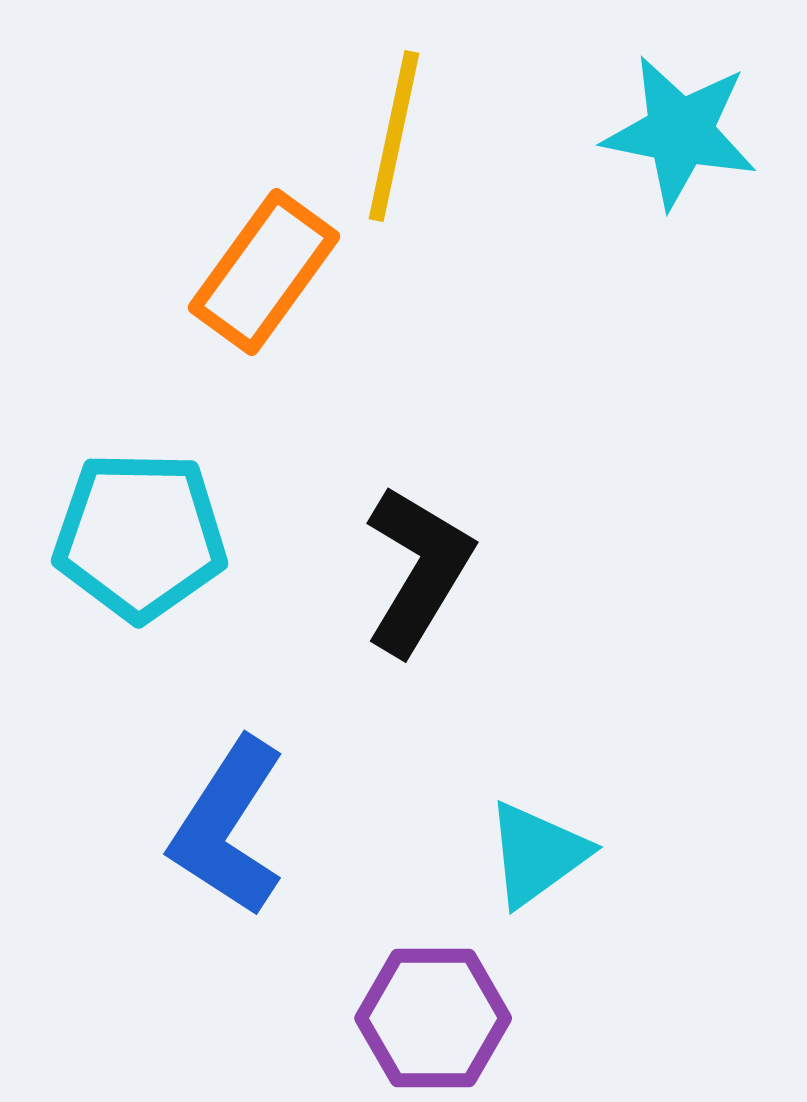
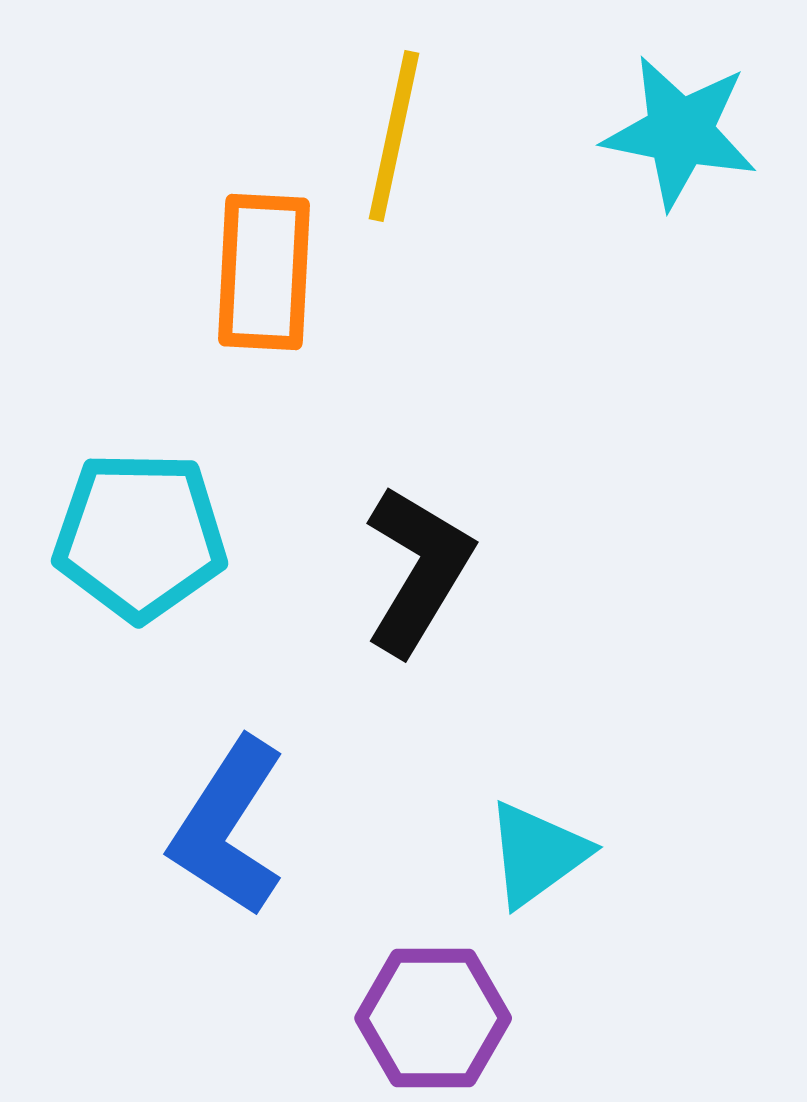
orange rectangle: rotated 33 degrees counterclockwise
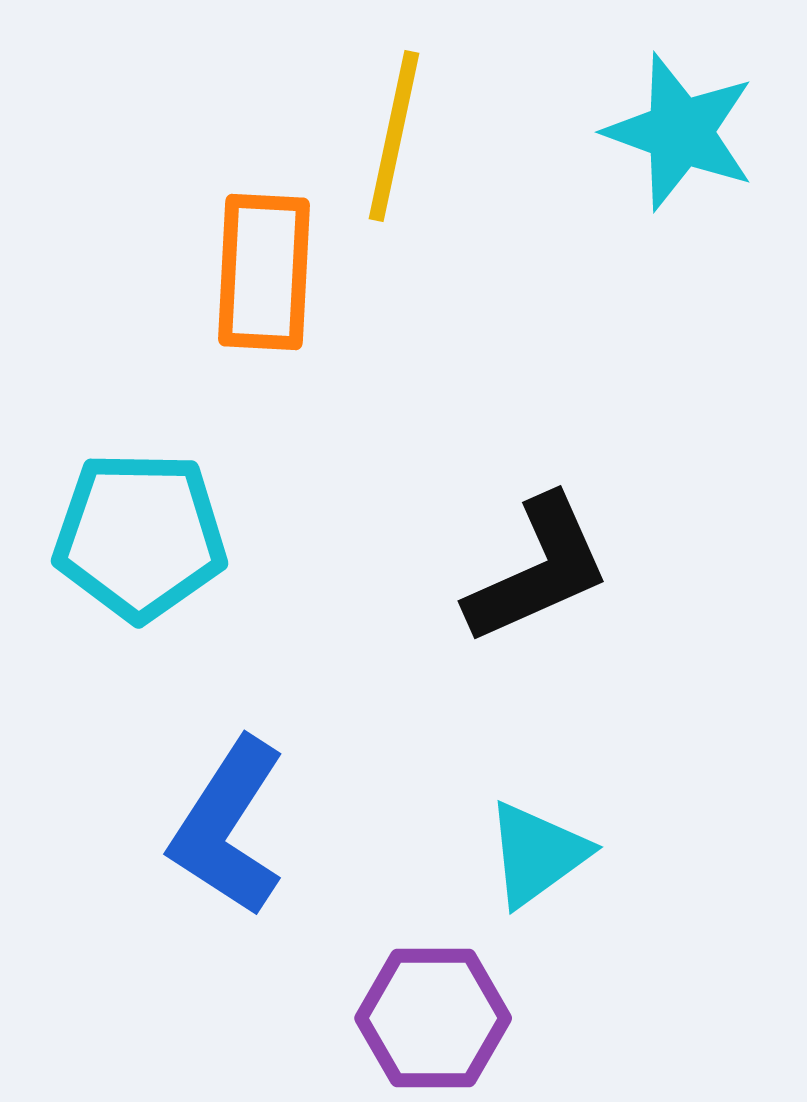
cyan star: rotated 9 degrees clockwise
black L-shape: moved 120 px right; rotated 35 degrees clockwise
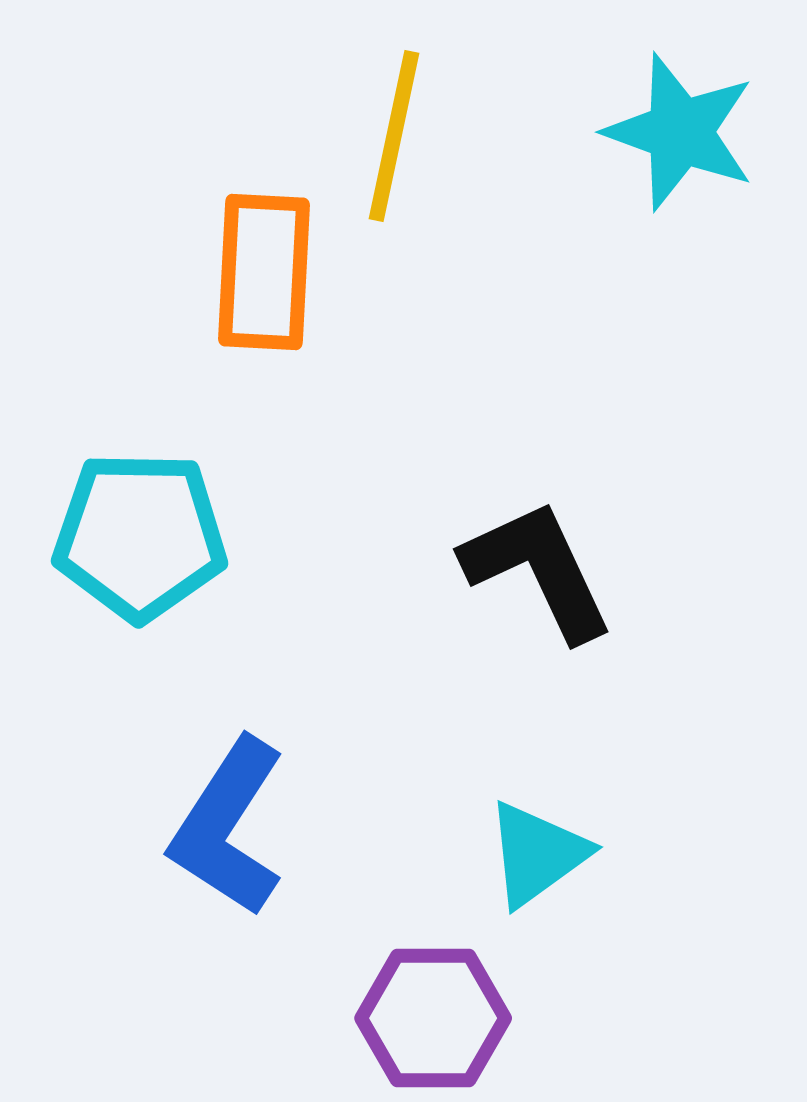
black L-shape: rotated 91 degrees counterclockwise
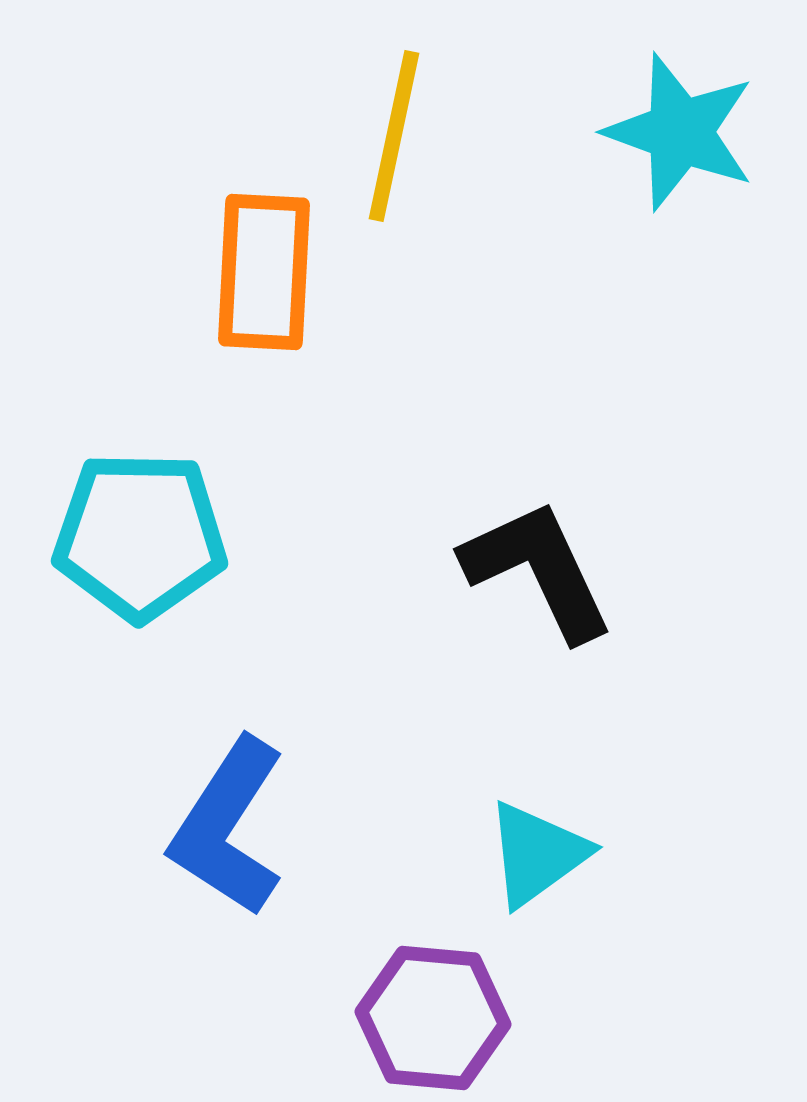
purple hexagon: rotated 5 degrees clockwise
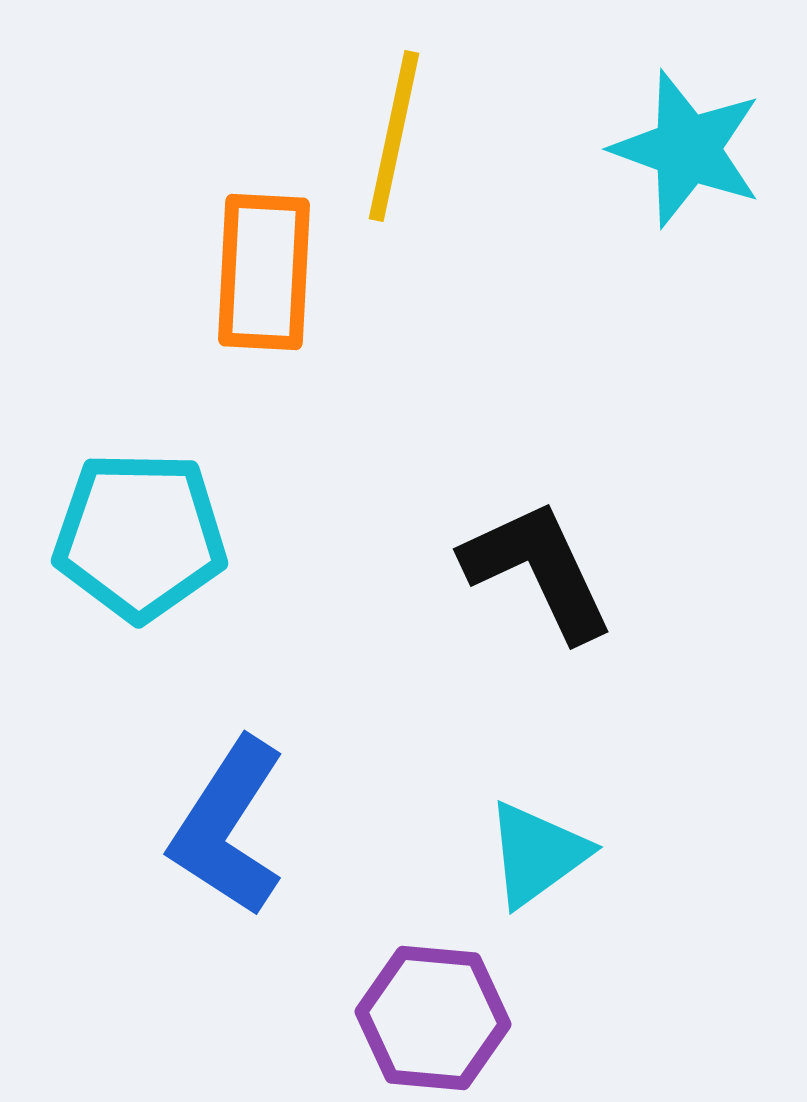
cyan star: moved 7 px right, 17 px down
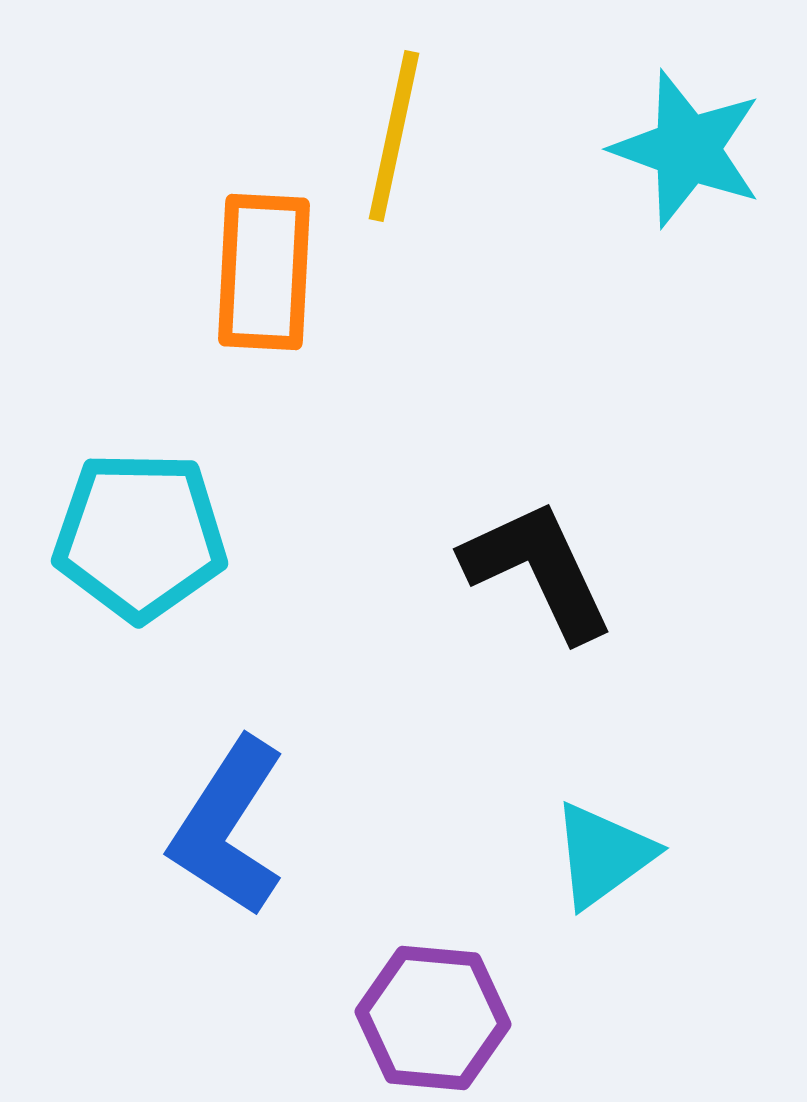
cyan triangle: moved 66 px right, 1 px down
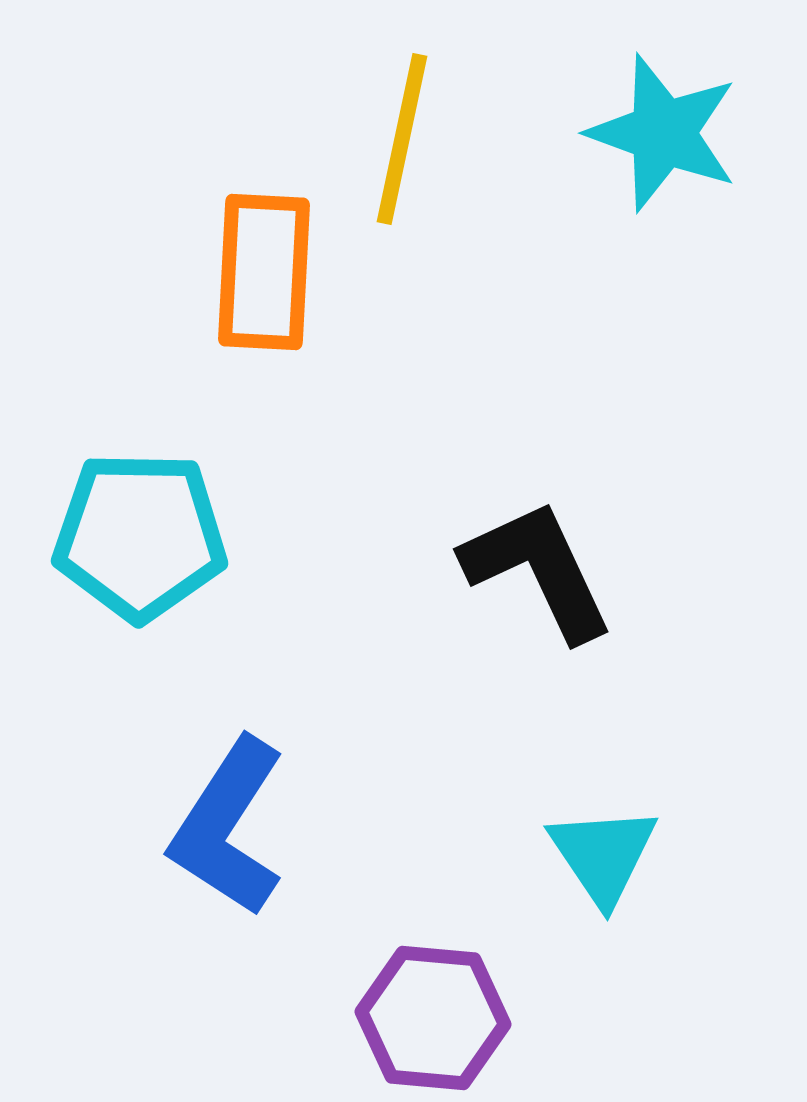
yellow line: moved 8 px right, 3 px down
cyan star: moved 24 px left, 16 px up
cyan triangle: rotated 28 degrees counterclockwise
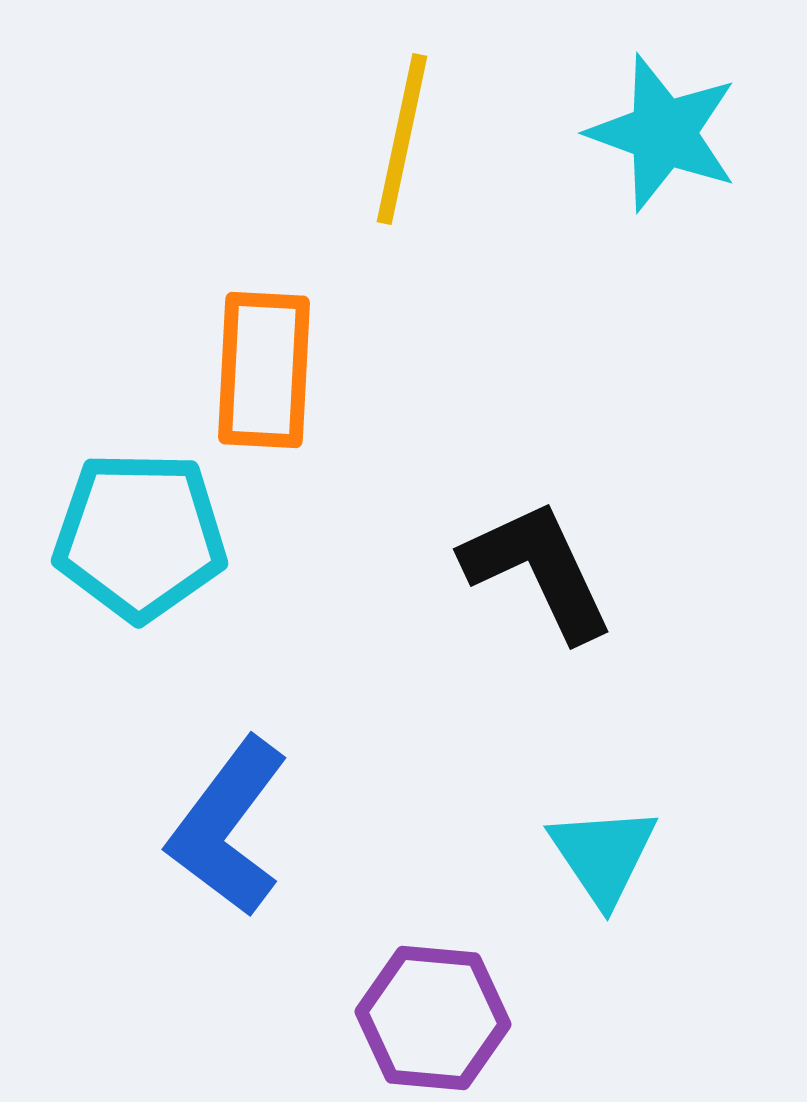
orange rectangle: moved 98 px down
blue L-shape: rotated 4 degrees clockwise
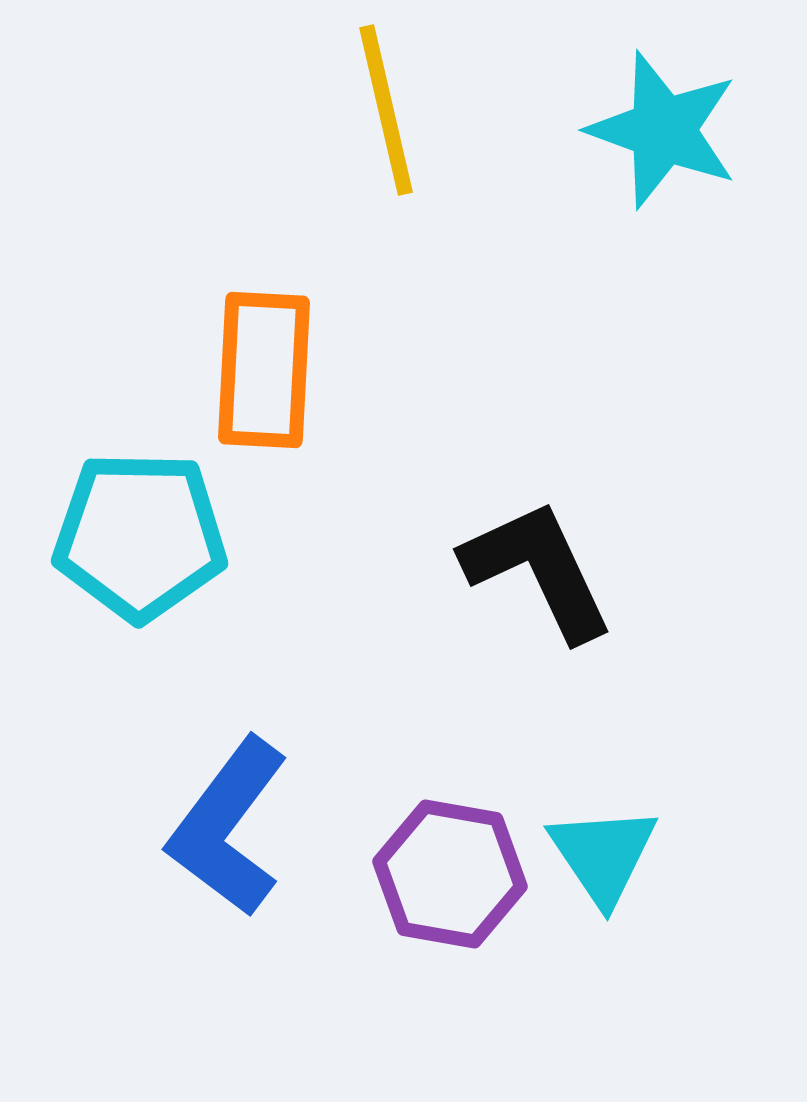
cyan star: moved 3 px up
yellow line: moved 16 px left, 29 px up; rotated 25 degrees counterclockwise
purple hexagon: moved 17 px right, 144 px up; rotated 5 degrees clockwise
